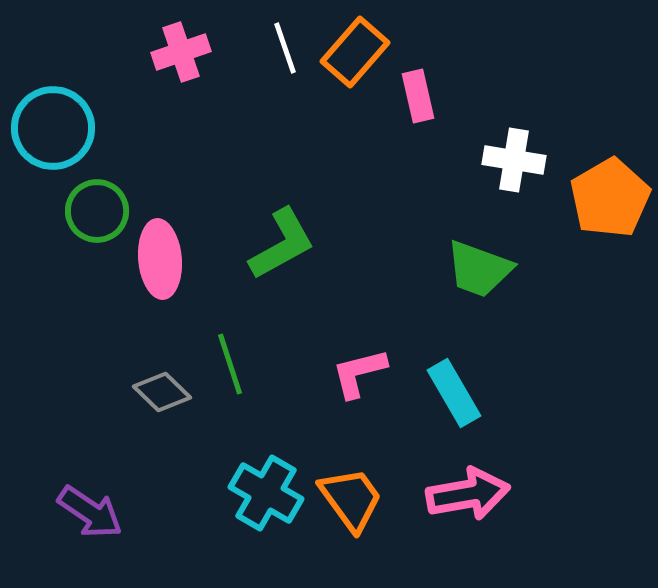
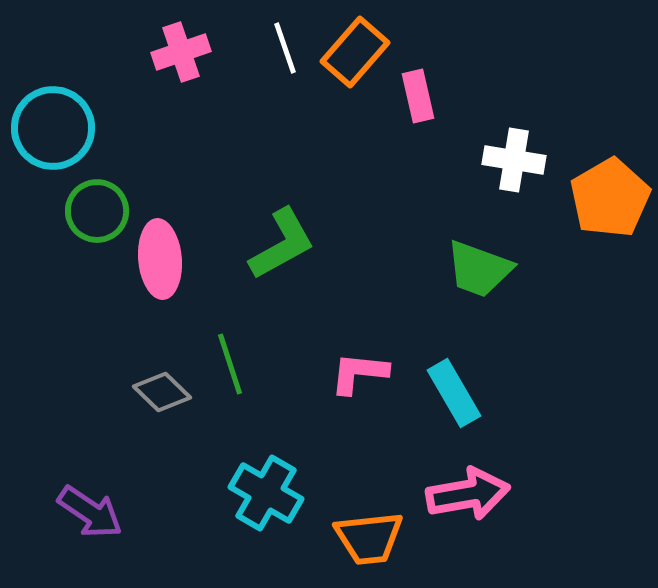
pink L-shape: rotated 20 degrees clockwise
orange trapezoid: moved 18 px right, 39 px down; rotated 120 degrees clockwise
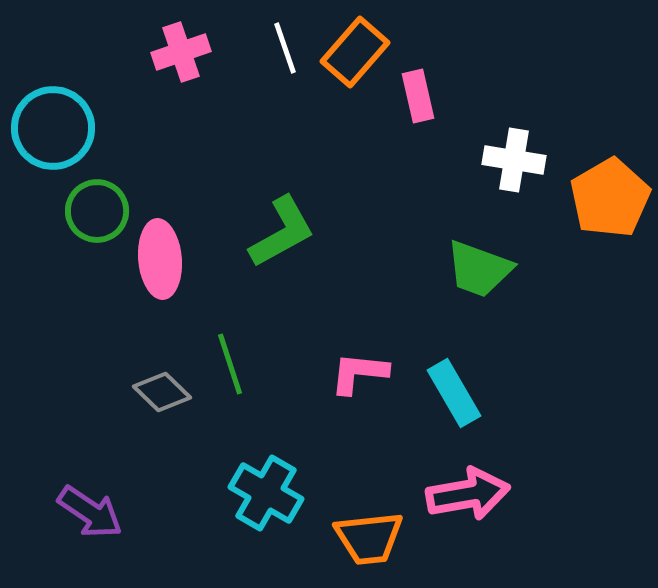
green L-shape: moved 12 px up
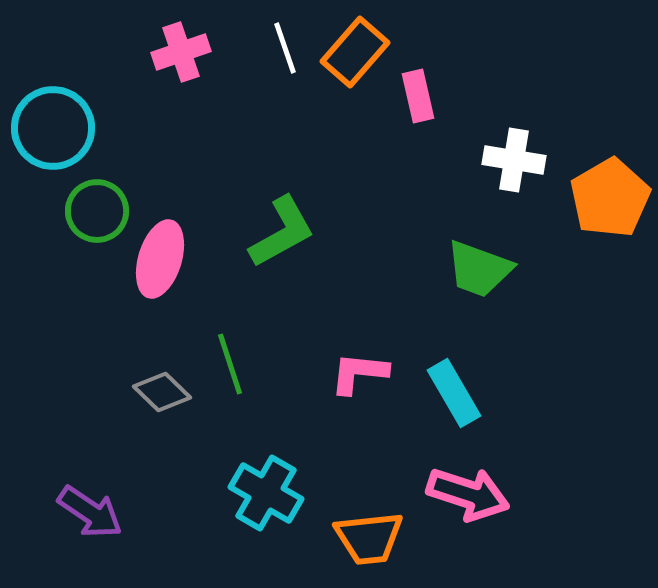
pink ellipse: rotated 22 degrees clockwise
pink arrow: rotated 28 degrees clockwise
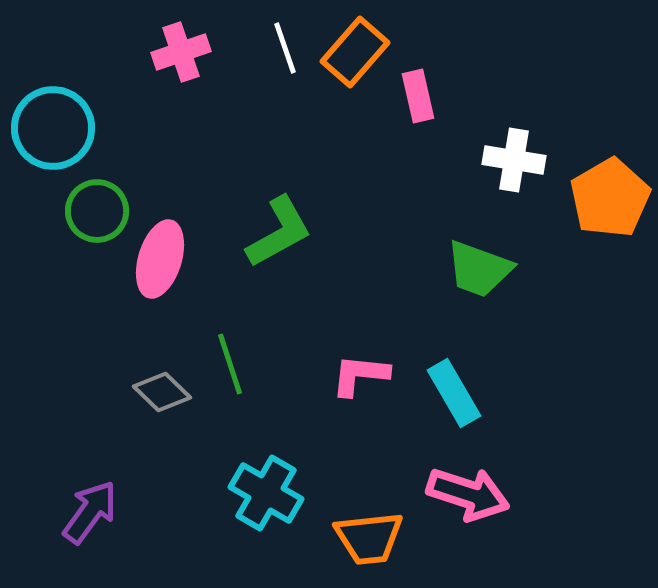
green L-shape: moved 3 px left
pink L-shape: moved 1 px right, 2 px down
purple arrow: rotated 88 degrees counterclockwise
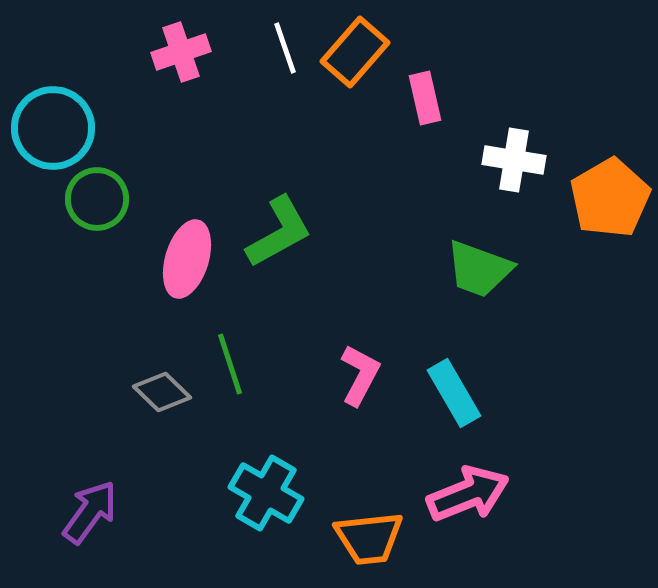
pink rectangle: moved 7 px right, 2 px down
green circle: moved 12 px up
pink ellipse: moved 27 px right
pink L-shape: rotated 112 degrees clockwise
pink arrow: rotated 40 degrees counterclockwise
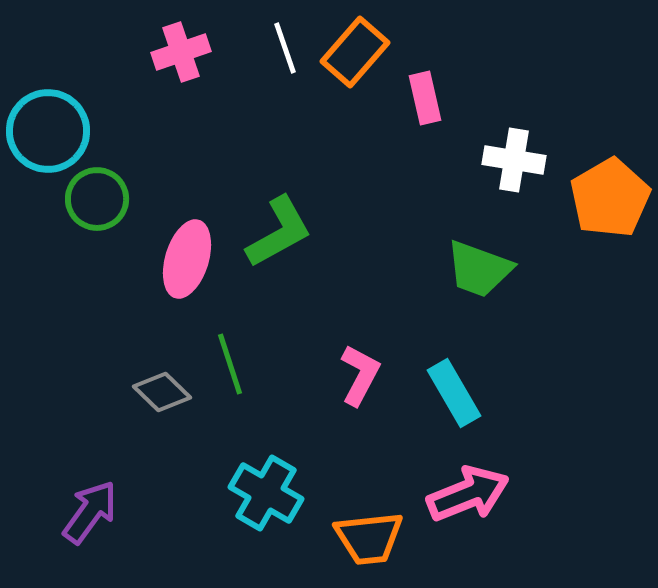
cyan circle: moved 5 px left, 3 px down
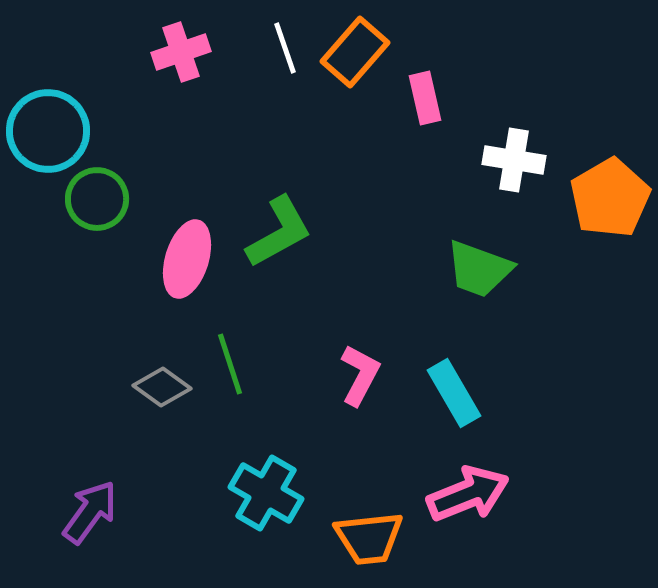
gray diamond: moved 5 px up; rotated 8 degrees counterclockwise
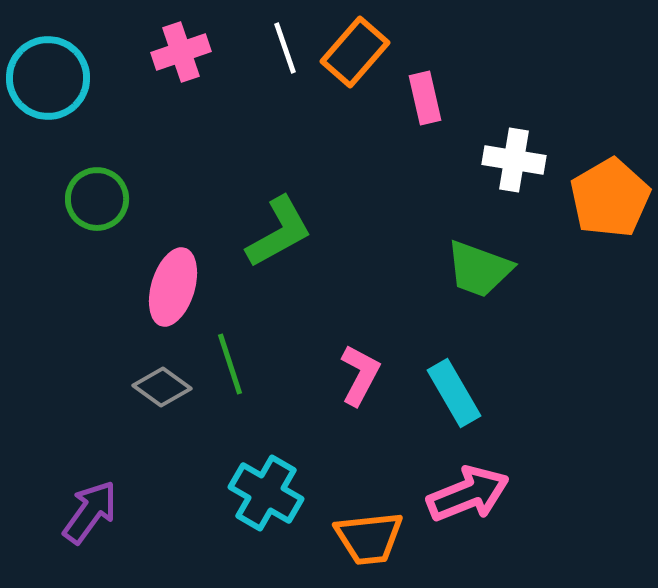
cyan circle: moved 53 px up
pink ellipse: moved 14 px left, 28 px down
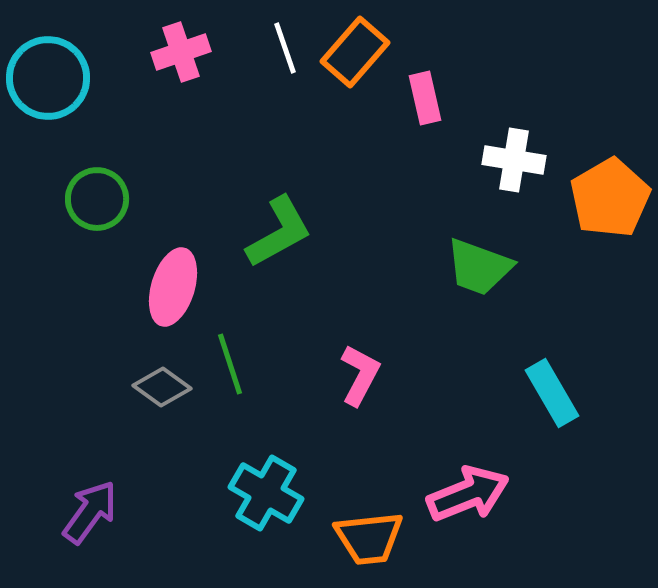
green trapezoid: moved 2 px up
cyan rectangle: moved 98 px right
